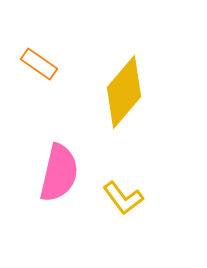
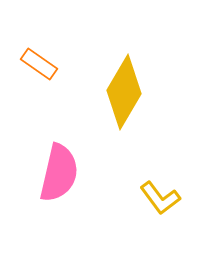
yellow diamond: rotated 10 degrees counterclockwise
yellow L-shape: moved 37 px right
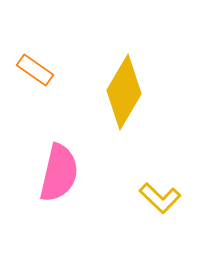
orange rectangle: moved 4 px left, 6 px down
yellow L-shape: rotated 9 degrees counterclockwise
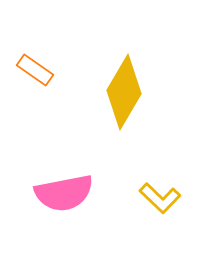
pink semicircle: moved 5 px right, 20 px down; rotated 66 degrees clockwise
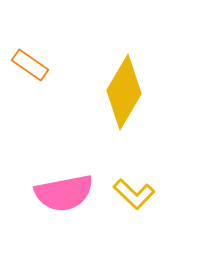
orange rectangle: moved 5 px left, 5 px up
yellow L-shape: moved 26 px left, 4 px up
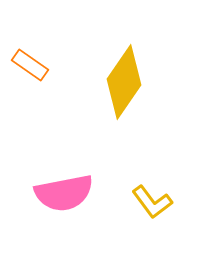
yellow diamond: moved 10 px up; rotated 4 degrees clockwise
yellow L-shape: moved 18 px right, 8 px down; rotated 9 degrees clockwise
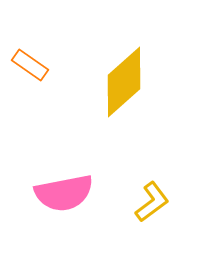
yellow diamond: rotated 14 degrees clockwise
yellow L-shape: rotated 90 degrees counterclockwise
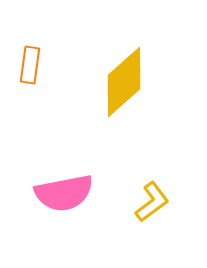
orange rectangle: rotated 63 degrees clockwise
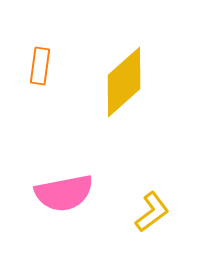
orange rectangle: moved 10 px right, 1 px down
yellow L-shape: moved 10 px down
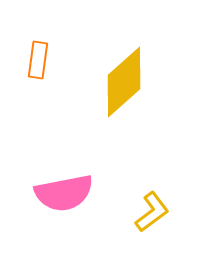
orange rectangle: moved 2 px left, 6 px up
